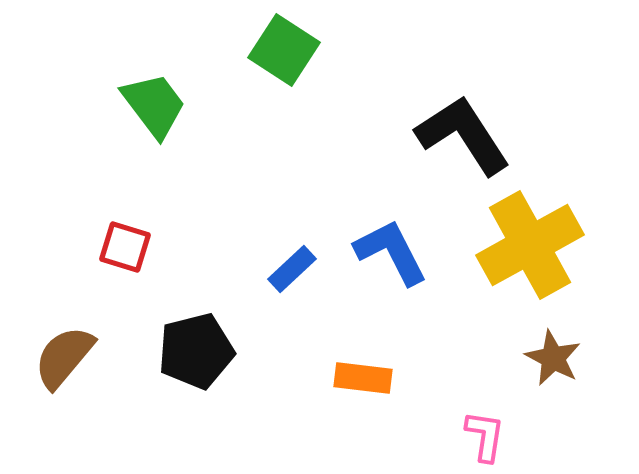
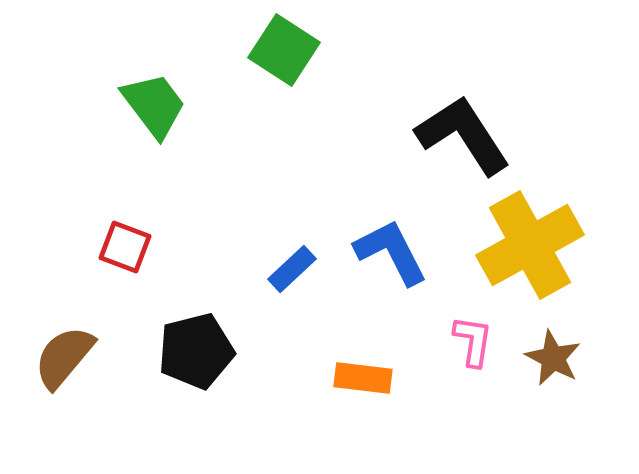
red square: rotated 4 degrees clockwise
pink L-shape: moved 12 px left, 95 px up
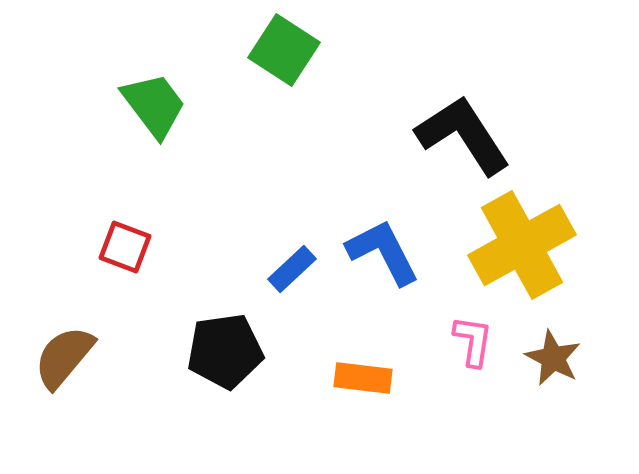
yellow cross: moved 8 px left
blue L-shape: moved 8 px left
black pentagon: moved 29 px right; rotated 6 degrees clockwise
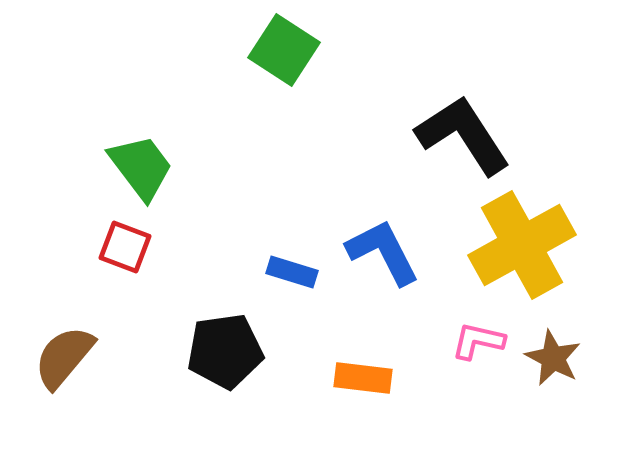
green trapezoid: moved 13 px left, 62 px down
blue rectangle: moved 3 px down; rotated 60 degrees clockwise
pink L-shape: moved 5 px right; rotated 86 degrees counterclockwise
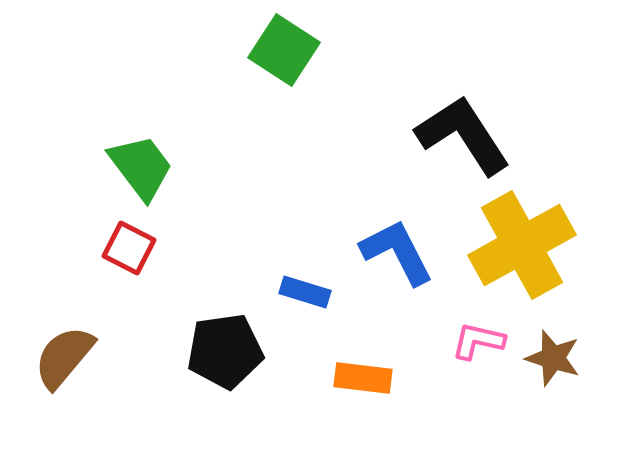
red square: moved 4 px right, 1 px down; rotated 6 degrees clockwise
blue L-shape: moved 14 px right
blue rectangle: moved 13 px right, 20 px down
brown star: rotated 10 degrees counterclockwise
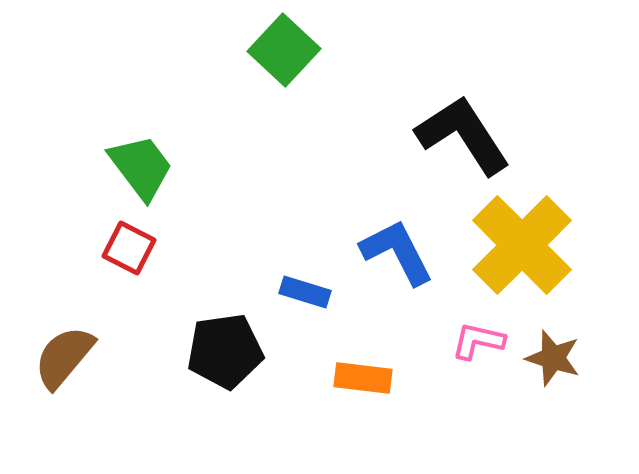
green square: rotated 10 degrees clockwise
yellow cross: rotated 16 degrees counterclockwise
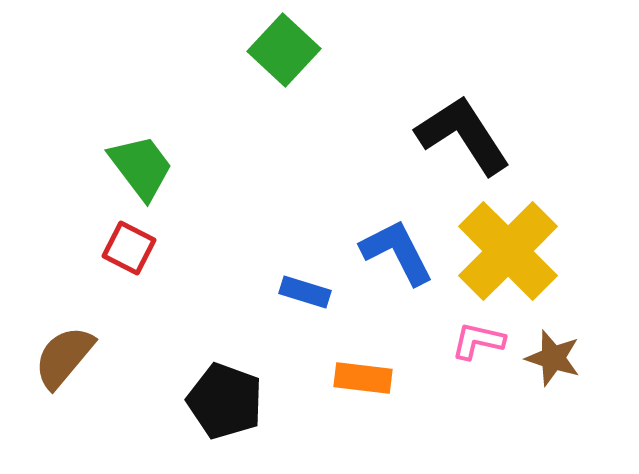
yellow cross: moved 14 px left, 6 px down
black pentagon: moved 50 px down; rotated 28 degrees clockwise
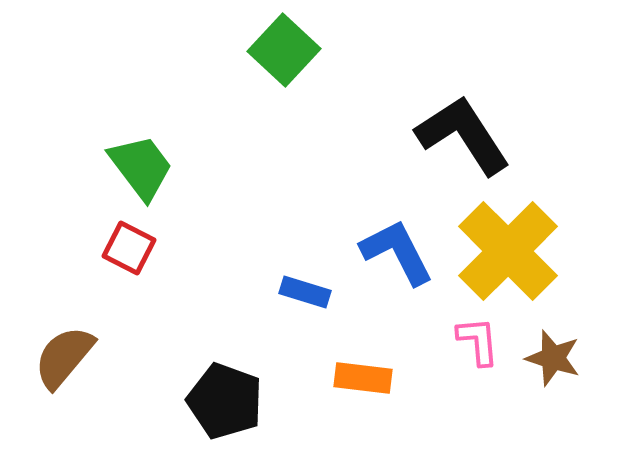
pink L-shape: rotated 72 degrees clockwise
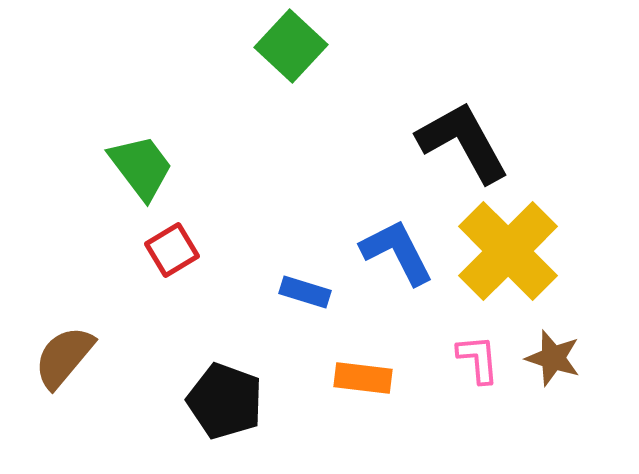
green square: moved 7 px right, 4 px up
black L-shape: moved 7 px down; rotated 4 degrees clockwise
red square: moved 43 px right, 2 px down; rotated 32 degrees clockwise
pink L-shape: moved 18 px down
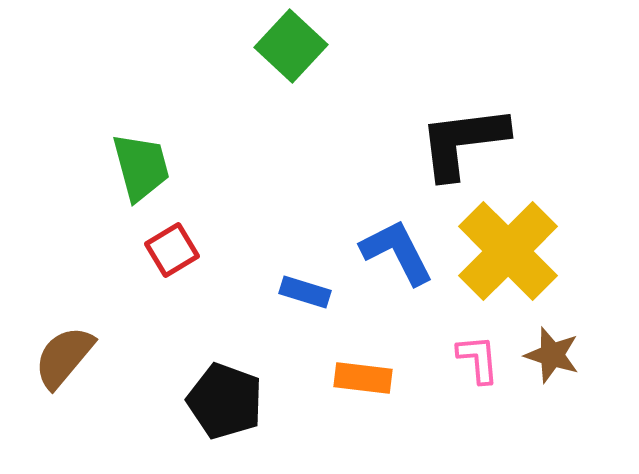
black L-shape: rotated 68 degrees counterclockwise
green trapezoid: rotated 22 degrees clockwise
brown star: moved 1 px left, 3 px up
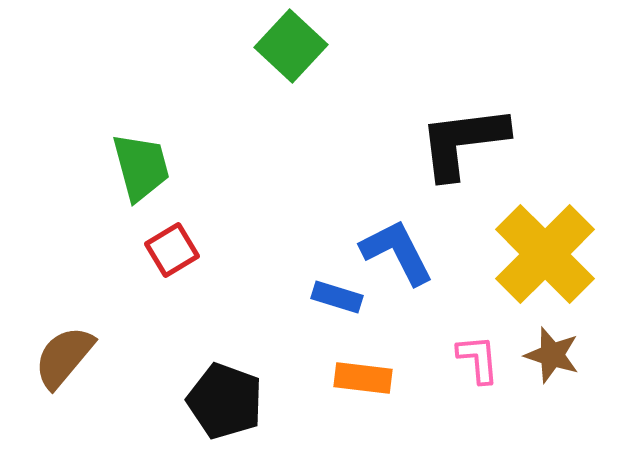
yellow cross: moved 37 px right, 3 px down
blue rectangle: moved 32 px right, 5 px down
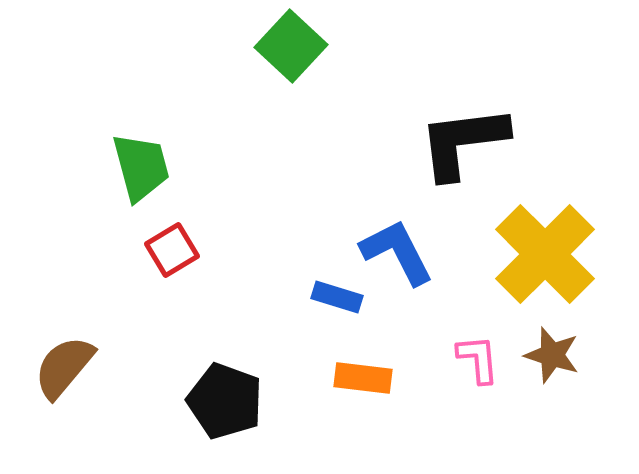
brown semicircle: moved 10 px down
